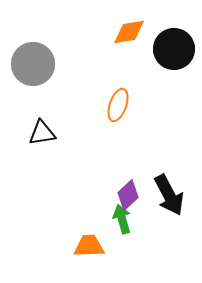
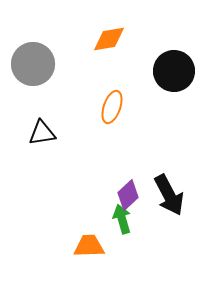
orange diamond: moved 20 px left, 7 px down
black circle: moved 22 px down
orange ellipse: moved 6 px left, 2 px down
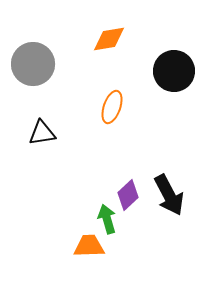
green arrow: moved 15 px left
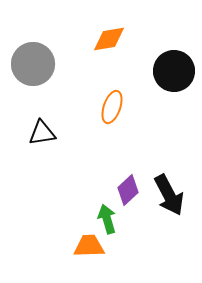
purple diamond: moved 5 px up
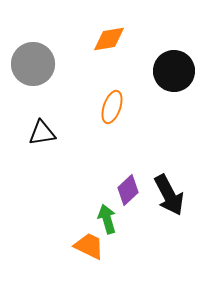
orange trapezoid: rotated 28 degrees clockwise
